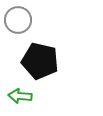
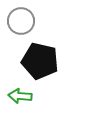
gray circle: moved 3 px right, 1 px down
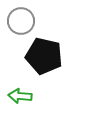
black pentagon: moved 4 px right, 5 px up
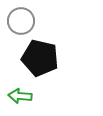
black pentagon: moved 4 px left, 2 px down
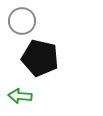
gray circle: moved 1 px right
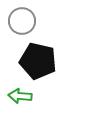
black pentagon: moved 2 px left, 3 px down
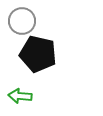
black pentagon: moved 7 px up
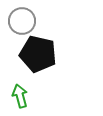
green arrow: rotated 70 degrees clockwise
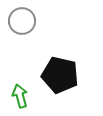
black pentagon: moved 22 px right, 21 px down
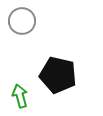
black pentagon: moved 2 px left
